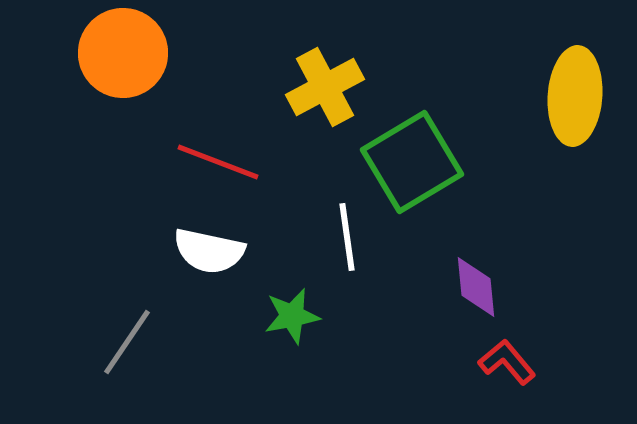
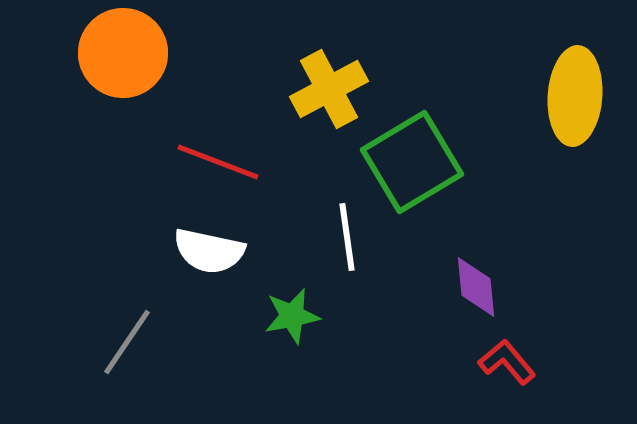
yellow cross: moved 4 px right, 2 px down
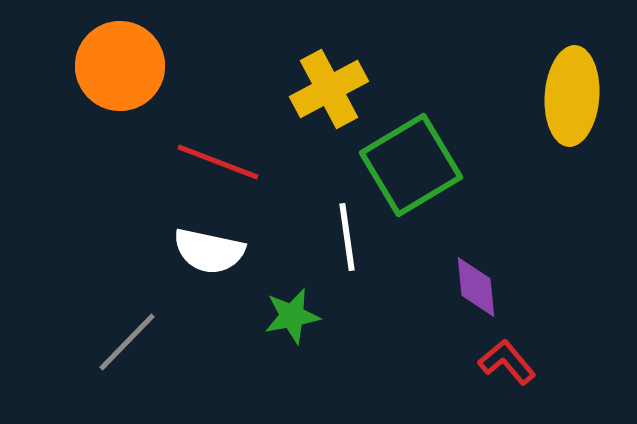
orange circle: moved 3 px left, 13 px down
yellow ellipse: moved 3 px left
green square: moved 1 px left, 3 px down
gray line: rotated 10 degrees clockwise
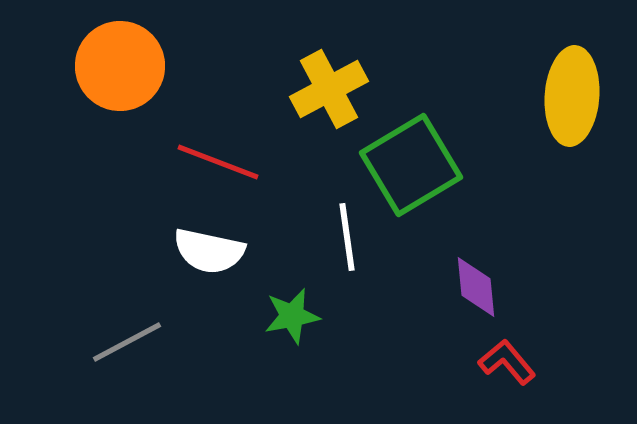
gray line: rotated 18 degrees clockwise
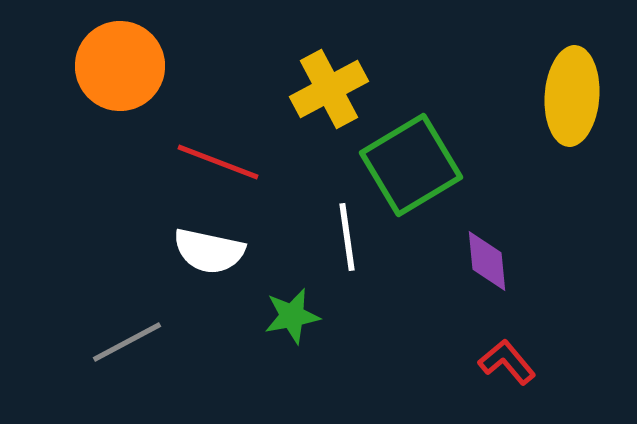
purple diamond: moved 11 px right, 26 px up
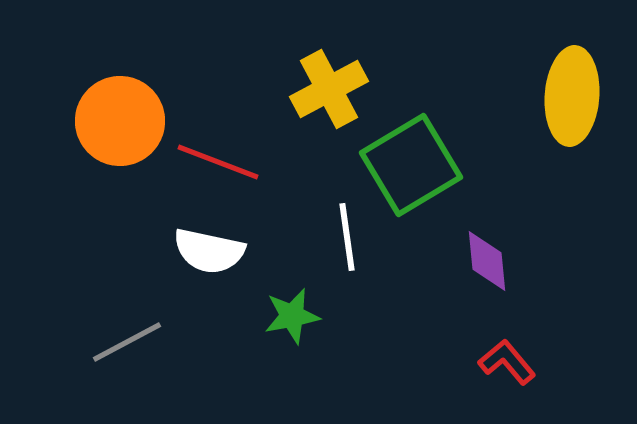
orange circle: moved 55 px down
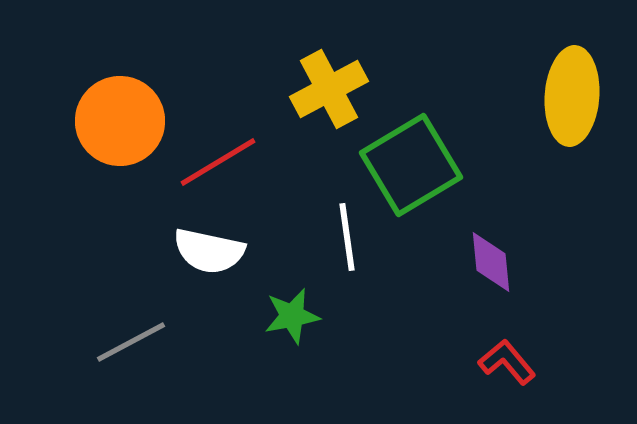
red line: rotated 52 degrees counterclockwise
purple diamond: moved 4 px right, 1 px down
gray line: moved 4 px right
